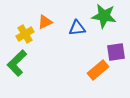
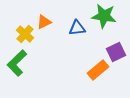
orange triangle: moved 1 px left
yellow cross: rotated 18 degrees counterclockwise
purple square: rotated 18 degrees counterclockwise
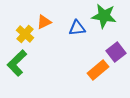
purple square: rotated 12 degrees counterclockwise
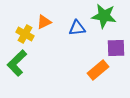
yellow cross: rotated 12 degrees counterclockwise
purple square: moved 4 px up; rotated 36 degrees clockwise
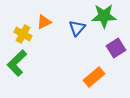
green star: rotated 10 degrees counterclockwise
blue triangle: rotated 42 degrees counterclockwise
yellow cross: moved 2 px left
purple square: rotated 30 degrees counterclockwise
orange rectangle: moved 4 px left, 7 px down
